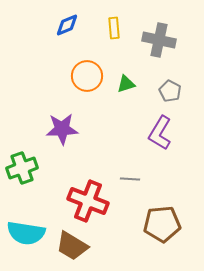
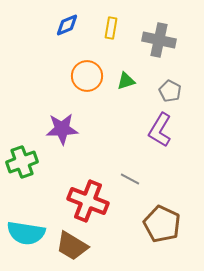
yellow rectangle: moved 3 px left; rotated 15 degrees clockwise
green triangle: moved 3 px up
purple L-shape: moved 3 px up
green cross: moved 6 px up
gray line: rotated 24 degrees clockwise
brown pentagon: rotated 30 degrees clockwise
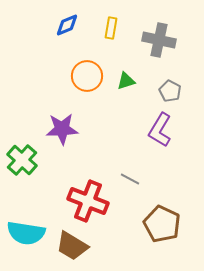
green cross: moved 2 px up; rotated 28 degrees counterclockwise
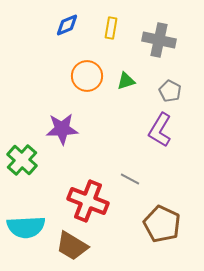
cyan semicircle: moved 6 px up; rotated 12 degrees counterclockwise
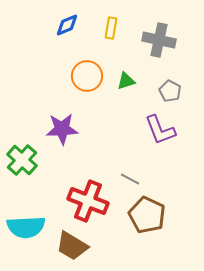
purple L-shape: rotated 52 degrees counterclockwise
brown pentagon: moved 15 px left, 9 px up
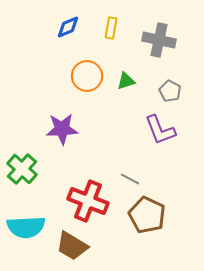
blue diamond: moved 1 px right, 2 px down
green cross: moved 9 px down
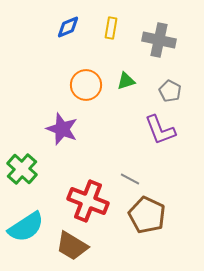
orange circle: moved 1 px left, 9 px down
purple star: rotated 24 degrees clockwise
cyan semicircle: rotated 30 degrees counterclockwise
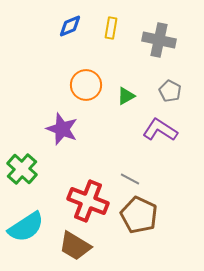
blue diamond: moved 2 px right, 1 px up
green triangle: moved 15 px down; rotated 12 degrees counterclockwise
purple L-shape: rotated 144 degrees clockwise
brown pentagon: moved 8 px left
brown trapezoid: moved 3 px right
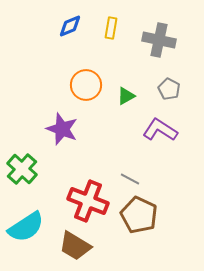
gray pentagon: moved 1 px left, 2 px up
